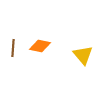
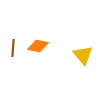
orange diamond: moved 2 px left
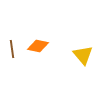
brown line: moved 1 px left, 1 px down; rotated 12 degrees counterclockwise
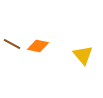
brown line: moved 5 px up; rotated 54 degrees counterclockwise
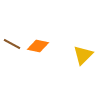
yellow triangle: rotated 25 degrees clockwise
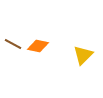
brown line: moved 1 px right
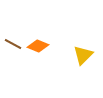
orange diamond: rotated 10 degrees clockwise
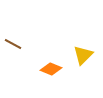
orange diamond: moved 13 px right, 23 px down
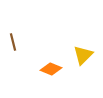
brown line: moved 2 px up; rotated 48 degrees clockwise
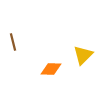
orange diamond: rotated 20 degrees counterclockwise
